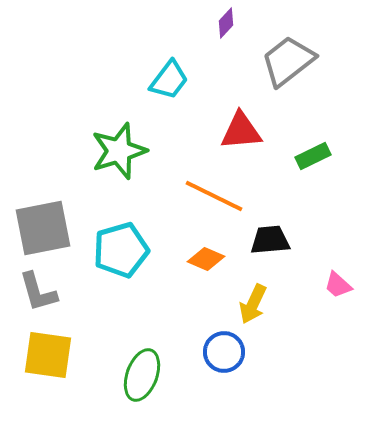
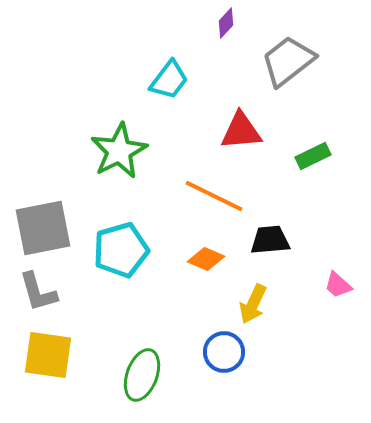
green star: rotated 10 degrees counterclockwise
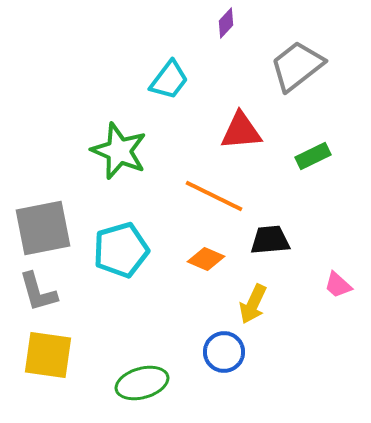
gray trapezoid: moved 9 px right, 5 px down
green star: rotated 22 degrees counterclockwise
green ellipse: moved 8 px down; rotated 54 degrees clockwise
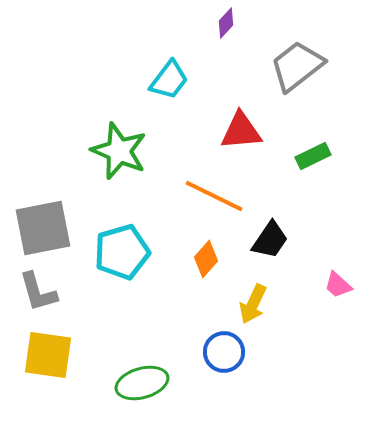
black trapezoid: rotated 129 degrees clockwise
cyan pentagon: moved 1 px right, 2 px down
orange diamond: rotated 72 degrees counterclockwise
